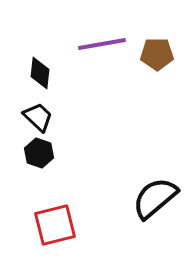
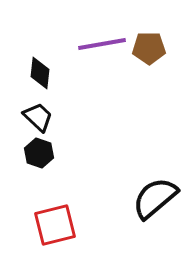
brown pentagon: moved 8 px left, 6 px up
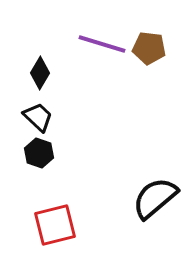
purple line: rotated 27 degrees clockwise
brown pentagon: rotated 8 degrees clockwise
black diamond: rotated 24 degrees clockwise
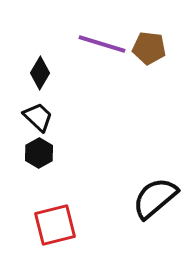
black hexagon: rotated 12 degrees clockwise
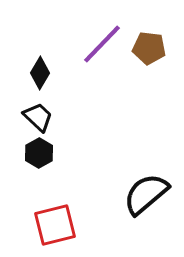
purple line: rotated 63 degrees counterclockwise
black semicircle: moved 9 px left, 4 px up
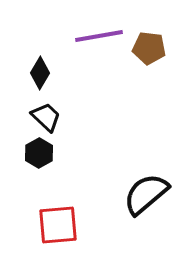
purple line: moved 3 px left, 8 px up; rotated 36 degrees clockwise
black trapezoid: moved 8 px right
red square: moved 3 px right; rotated 9 degrees clockwise
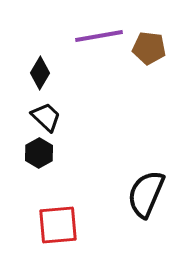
black semicircle: rotated 27 degrees counterclockwise
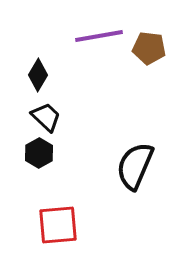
black diamond: moved 2 px left, 2 px down
black semicircle: moved 11 px left, 28 px up
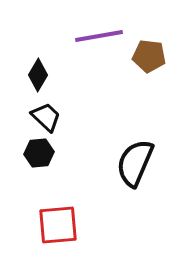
brown pentagon: moved 8 px down
black hexagon: rotated 24 degrees clockwise
black semicircle: moved 3 px up
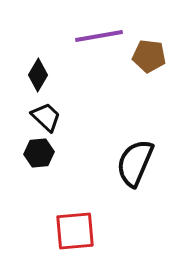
red square: moved 17 px right, 6 px down
